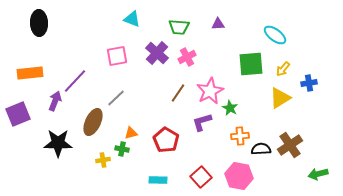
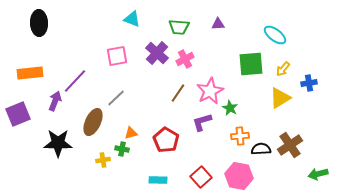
pink cross: moved 2 px left, 2 px down
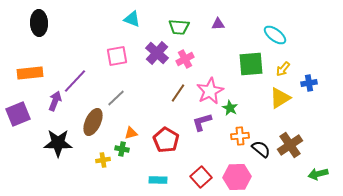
black semicircle: rotated 42 degrees clockwise
pink hexagon: moved 2 px left, 1 px down; rotated 12 degrees counterclockwise
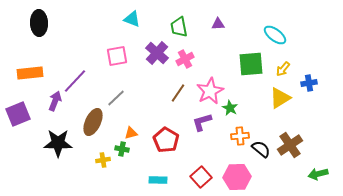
green trapezoid: rotated 75 degrees clockwise
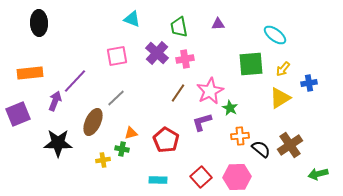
pink cross: rotated 18 degrees clockwise
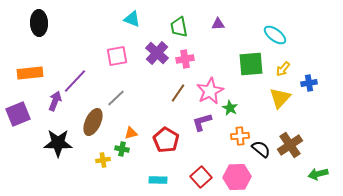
yellow triangle: rotated 15 degrees counterclockwise
